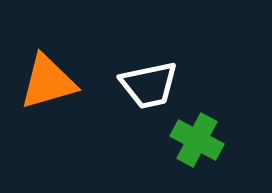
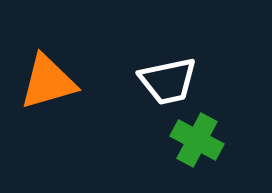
white trapezoid: moved 19 px right, 4 px up
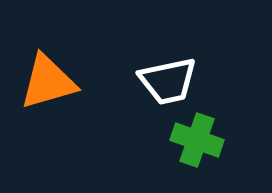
green cross: rotated 9 degrees counterclockwise
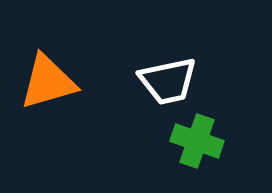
green cross: moved 1 px down
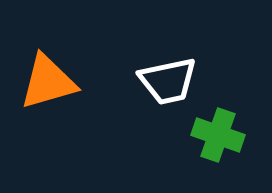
green cross: moved 21 px right, 6 px up
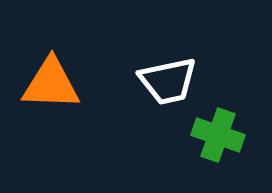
orange triangle: moved 3 px right, 2 px down; rotated 18 degrees clockwise
